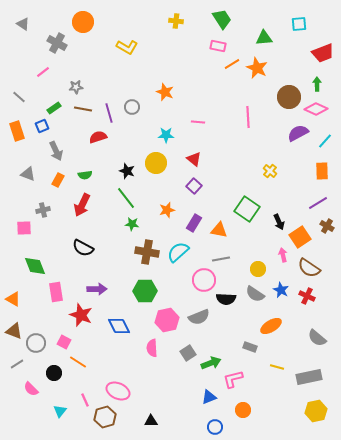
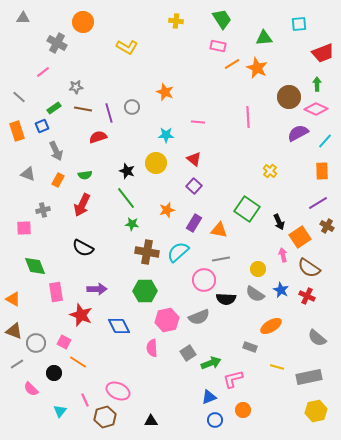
gray triangle at (23, 24): moved 6 px up; rotated 32 degrees counterclockwise
blue circle at (215, 427): moved 7 px up
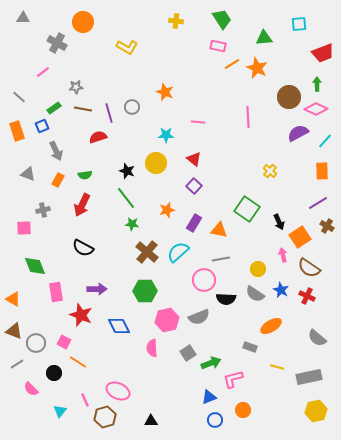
brown cross at (147, 252): rotated 30 degrees clockwise
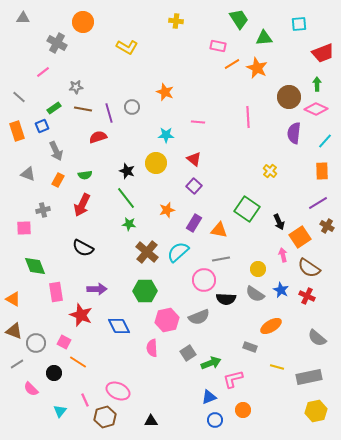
green trapezoid at (222, 19): moved 17 px right
purple semicircle at (298, 133): moved 4 px left; rotated 55 degrees counterclockwise
green star at (132, 224): moved 3 px left
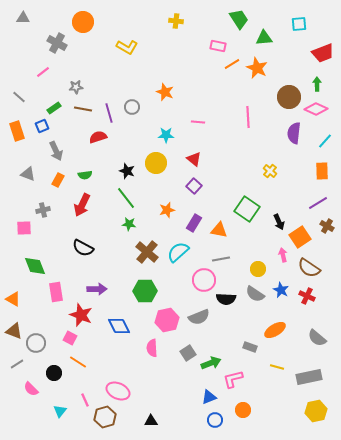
orange ellipse at (271, 326): moved 4 px right, 4 px down
pink square at (64, 342): moved 6 px right, 4 px up
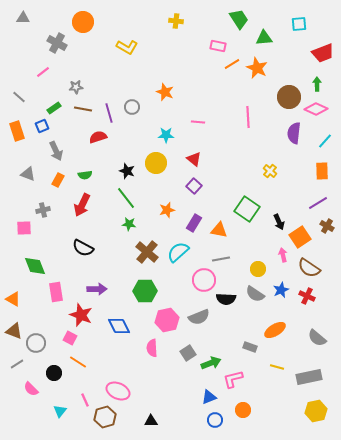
blue star at (281, 290): rotated 21 degrees clockwise
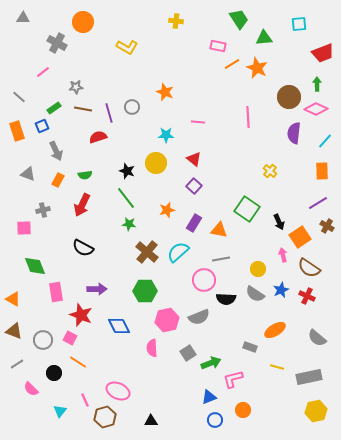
gray circle at (36, 343): moved 7 px right, 3 px up
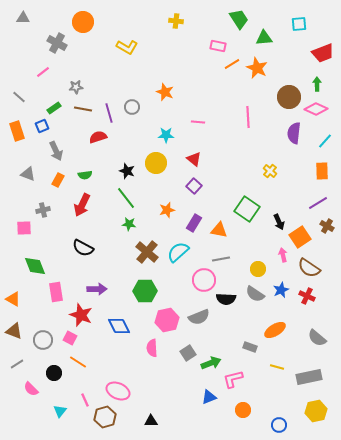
blue circle at (215, 420): moved 64 px right, 5 px down
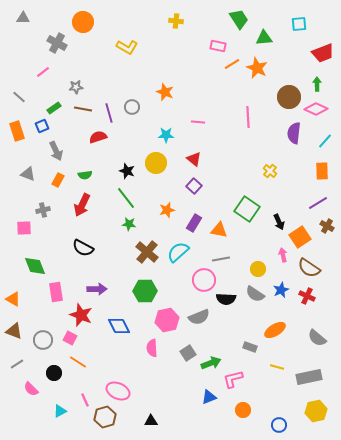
cyan triangle at (60, 411): rotated 24 degrees clockwise
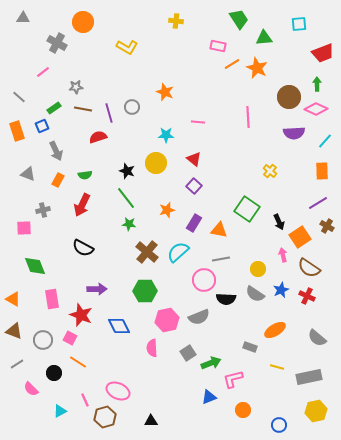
purple semicircle at (294, 133): rotated 100 degrees counterclockwise
pink rectangle at (56, 292): moved 4 px left, 7 px down
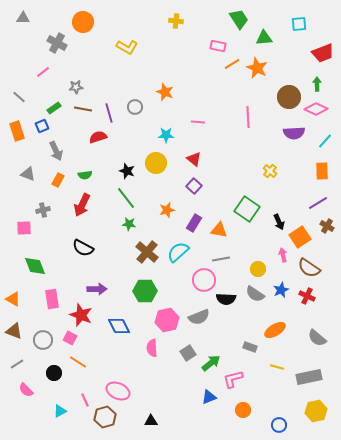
gray circle at (132, 107): moved 3 px right
green arrow at (211, 363): rotated 18 degrees counterclockwise
pink semicircle at (31, 389): moved 5 px left, 1 px down
